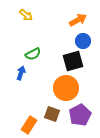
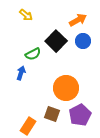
black square: moved 17 px left, 20 px up; rotated 30 degrees counterclockwise
orange rectangle: moved 1 px left, 1 px down
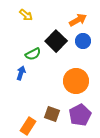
orange circle: moved 10 px right, 7 px up
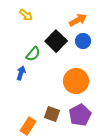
green semicircle: rotated 21 degrees counterclockwise
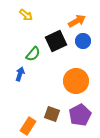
orange arrow: moved 1 px left, 1 px down
black square: rotated 20 degrees clockwise
blue arrow: moved 1 px left, 1 px down
